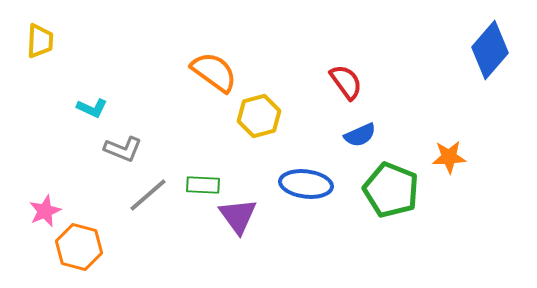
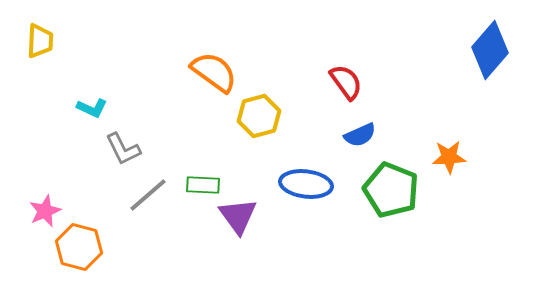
gray L-shape: rotated 42 degrees clockwise
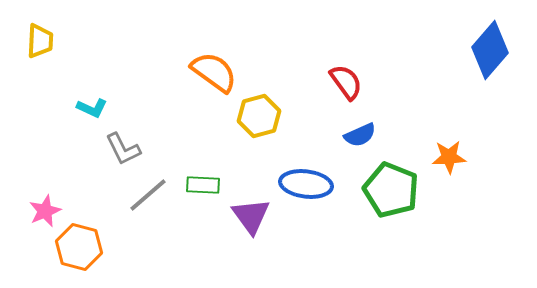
purple triangle: moved 13 px right
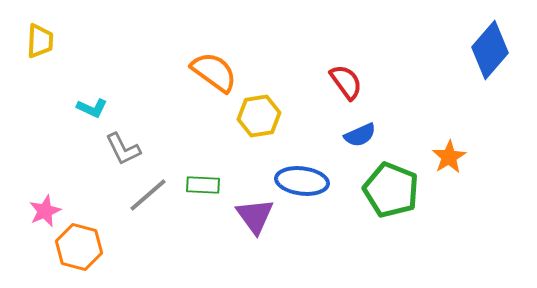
yellow hexagon: rotated 6 degrees clockwise
orange star: rotated 28 degrees counterclockwise
blue ellipse: moved 4 px left, 3 px up
purple triangle: moved 4 px right
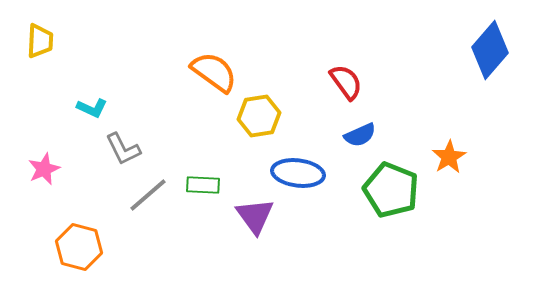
blue ellipse: moved 4 px left, 8 px up
pink star: moved 1 px left, 42 px up
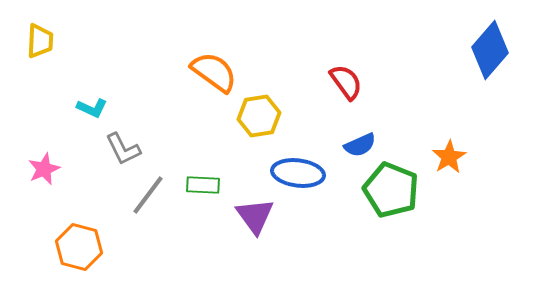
blue semicircle: moved 10 px down
gray line: rotated 12 degrees counterclockwise
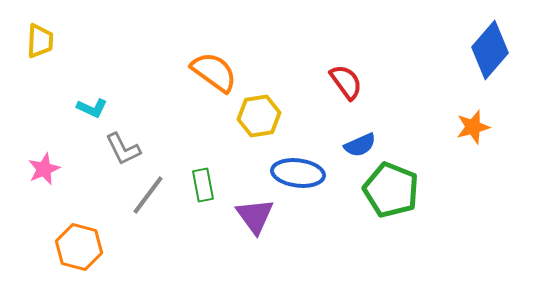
orange star: moved 24 px right, 30 px up; rotated 16 degrees clockwise
green rectangle: rotated 76 degrees clockwise
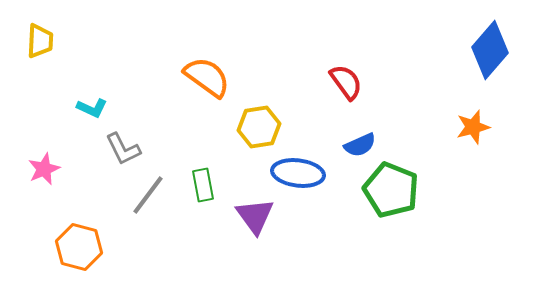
orange semicircle: moved 7 px left, 5 px down
yellow hexagon: moved 11 px down
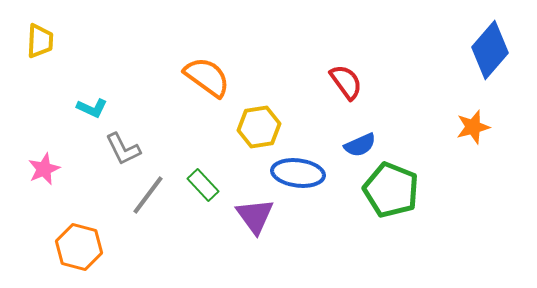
green rectangle: rotated 32 degrees counterclockwise
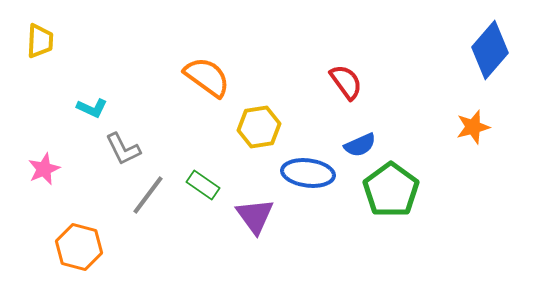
blue ellipse: moved 10 px right
green rectangle: rotated 12 degrees counterclockwise
green pentagon: rotated 14 degrees clockwise
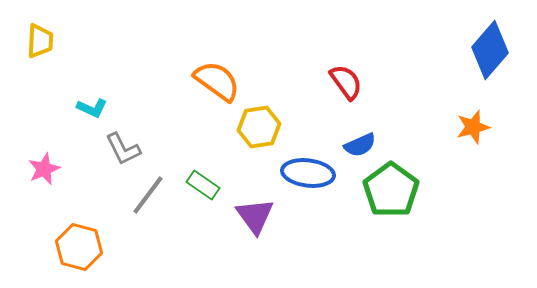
orange semicircle: moved 10 px right, 4 px down
